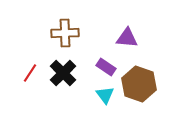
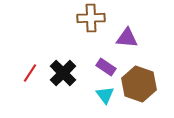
brown cross: moved 26 px right, 15 px up
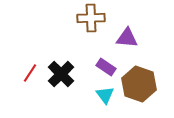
black cross: moved 2 px left, 1 px down
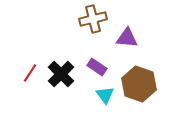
brown cross: moved 2 px right, 1 px down; rotated 12 degrees counterclockwise
purple rectangle: moved 9 px left
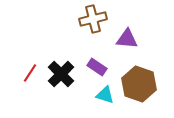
purple triangle: moved 1 px down
cyan triangle: rotated 36 degrees counterclockwise
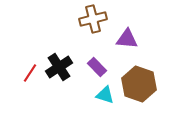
purple rectangle: rotated 12 degrees clockwise
black cross: moved 2 px left, 7 px up; rotated 12 degrees clockwise
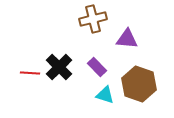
black cross: rotated 12 degrees counterclockwise
red line: rotated 60 degrees clockwise
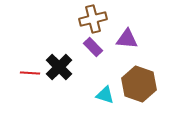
purple rectangle: moved 4 px left, 20 px up
